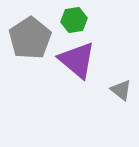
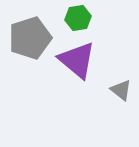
green hexagon: moved 4 px right, 2 px up
gray pentagon: rotated 15 degrees clockwise
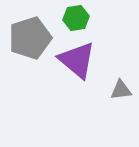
green hexagon: moved 2 px left
gray triangle: rotated 45 degrees counterclockwise
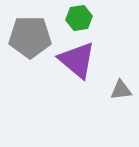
green hexagon: moved 3 px right
gray pentagon: moved 1 px up; rotated 18 degrees clockwise
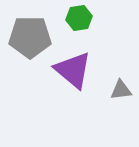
purple triangle: moved 4 px left, 10 px down
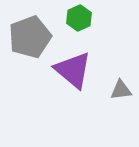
green hexagon: rotated 15 degrees counterclockwise
gray pentagon: rotated 21 degrees counterclockwise
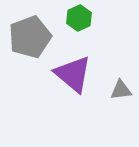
purple triangle: moved 4 px down
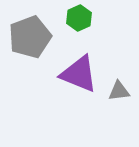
purple triangle: moved 6 px right; rotated 18 degrees counterclockwise
gray triangle: moved 2 px left, 1 px down
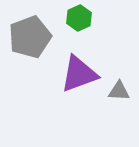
purple triangle: rotated 42 degrees counterclockwise
gray triangle: rotated 10 degrees clockwise
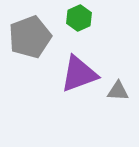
gray triangle: moved 1 px left
